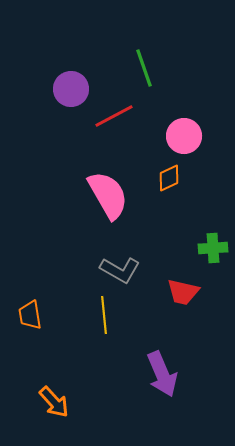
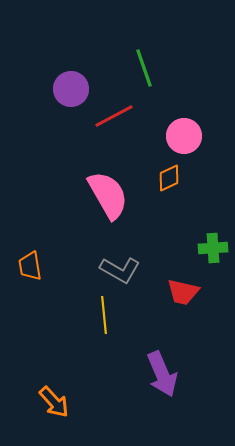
orange trapezoid: moved 49 px up
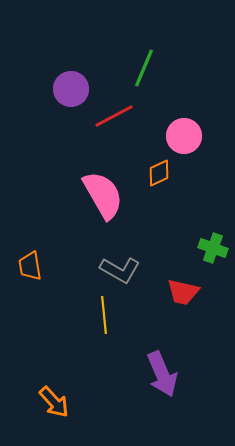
green line: rotated 42 degrees clockwise
orange diamond: moved 10 px left, 5 px up
pink semicircle: moved 5 px left
green cross: rotated 24 degrees clockwise
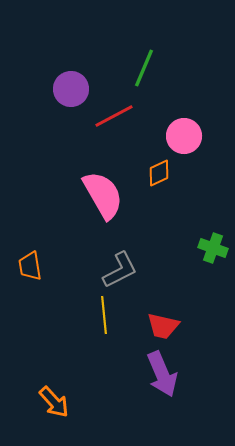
gray L-shape: rotated 57 degrees counterclockwise
red trapezoid: moved 20 px left, 34 px down
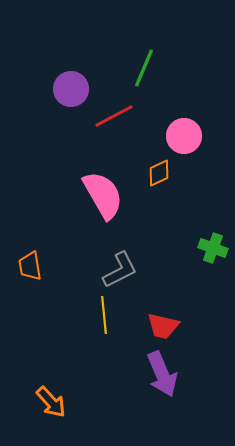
orange arrow: moved 3 px left
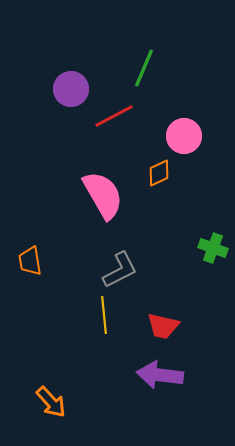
orange trapezoid: moved 5 px up
purple arrow: moved 2 px left, 1 px down; rotated 120 degrees clockwise
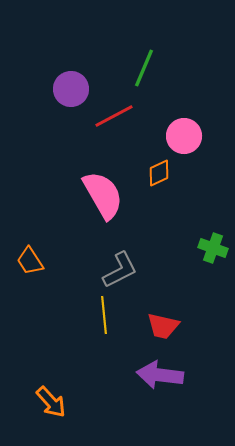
orange trapezoid: rotated 24 degrees counterclockwise
